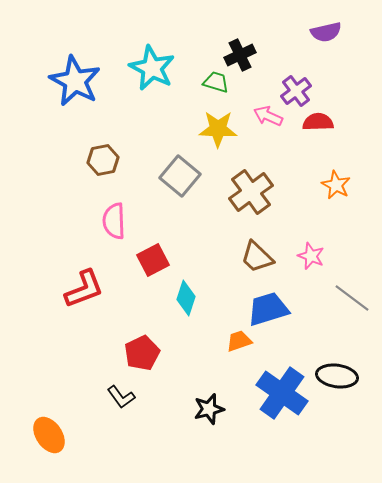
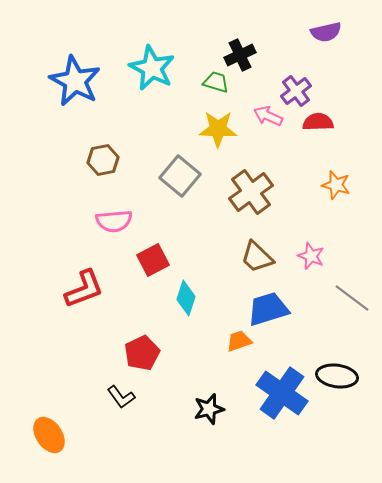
orange star: rotated 12 degrees counterclockwise
pink semicircle: rotated 93 degrees counterclockwise
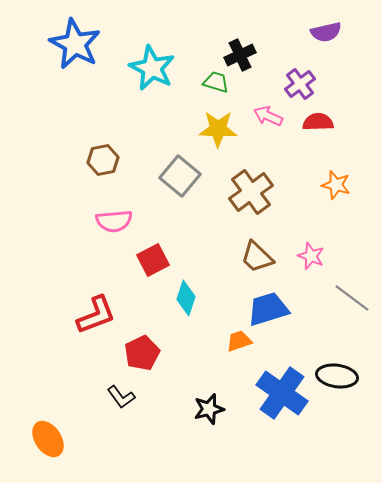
blue star: moved 37 px up
purple cross: moved 4 px right, 7 px up
red L-shape: moved 12 px right, 26 px down
orange ellipse: moved 1 px left, 4 px down
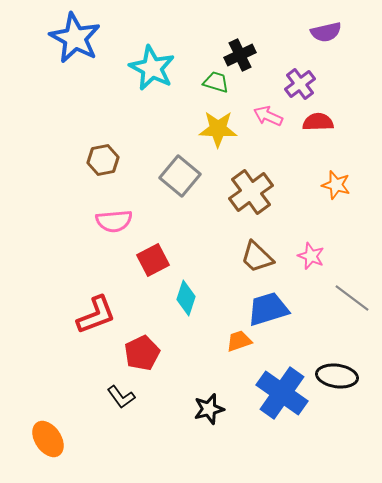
blue star: moved 6 px up
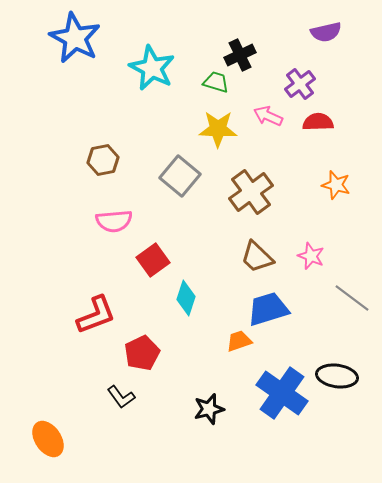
red square: rotated 8 degrees counterclockwise
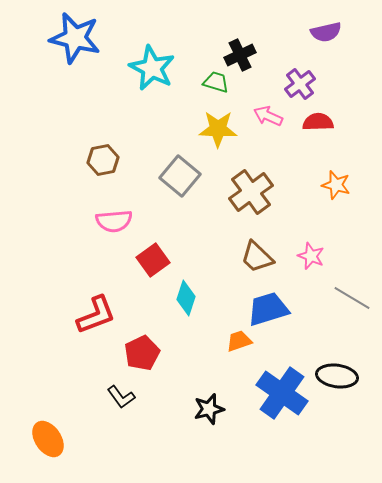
blue star: rotated 15 degrees counterclockwise
gray line: rotated 6 degrees counterclockwise
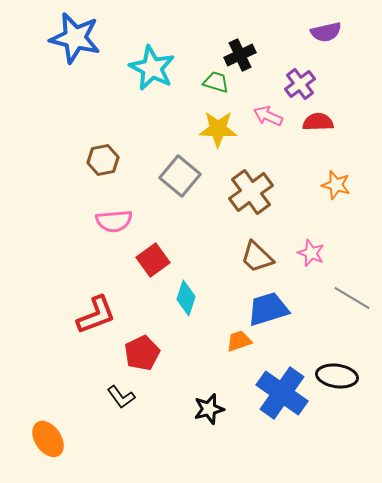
pink star: moved 3 px up
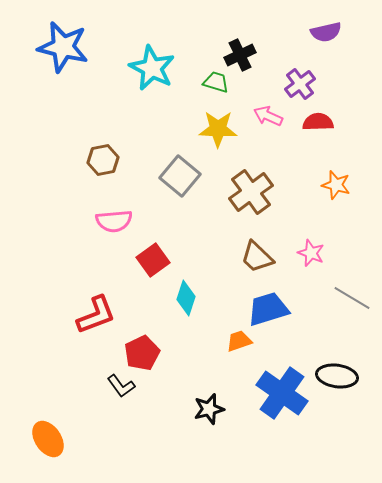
blue star: moved 12 px left, 9 px down
black L-shape: moved 11 px up
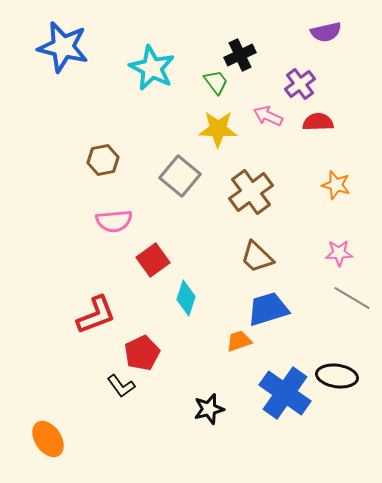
green trapezoid: rotated 36 degrees clockwise
pink star: moved 28 px right; rotated 24 degrees counterclockwise
blue cross: moved 3 px right
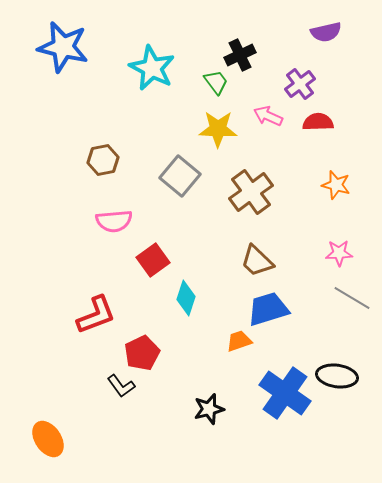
brown trapezoid: moved 4 px down
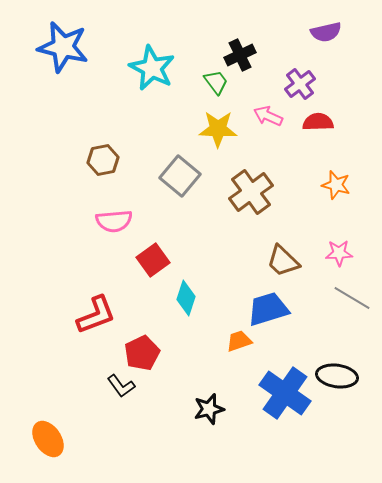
brown trapezoid: moved 26 px right
